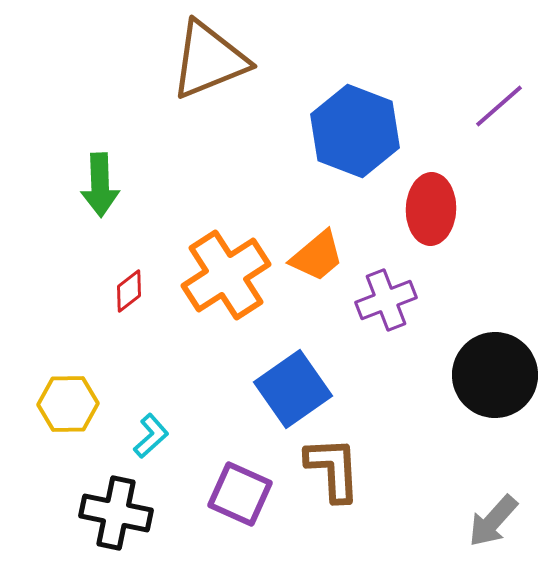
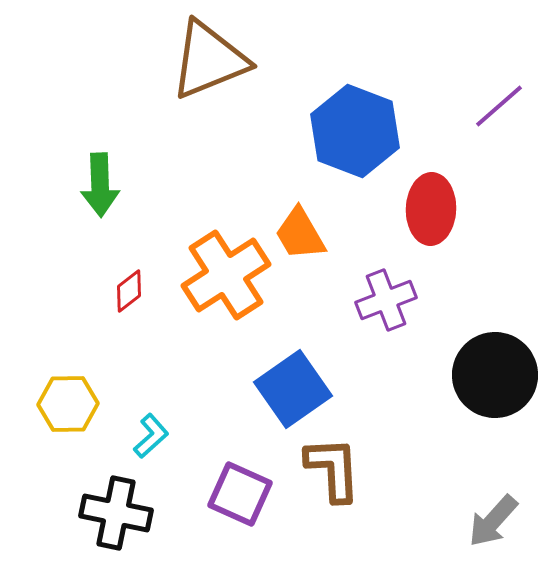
orange trapezoid: moved 17 px left, 22 px up; rotated 100 degrees clockwise
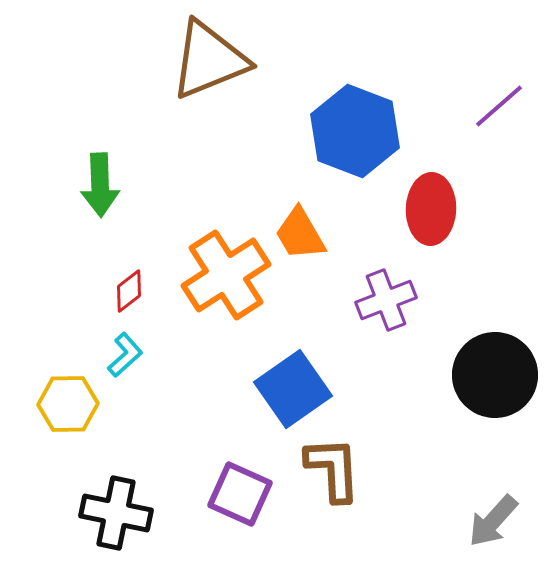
cyan L-shape: moved 26 px left, 81 px up
